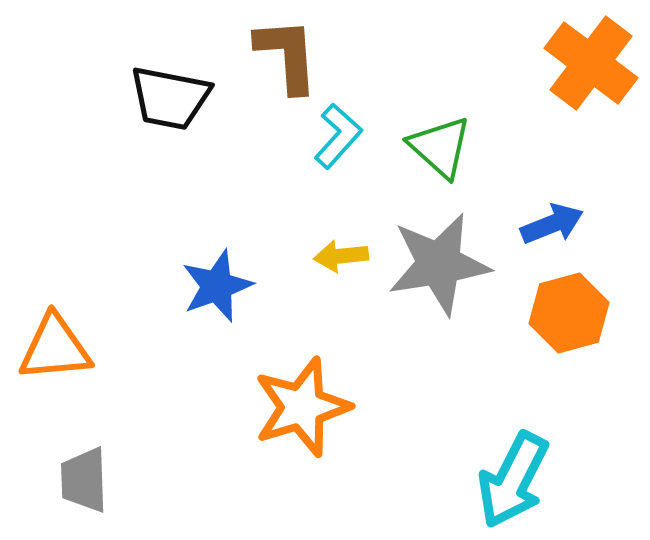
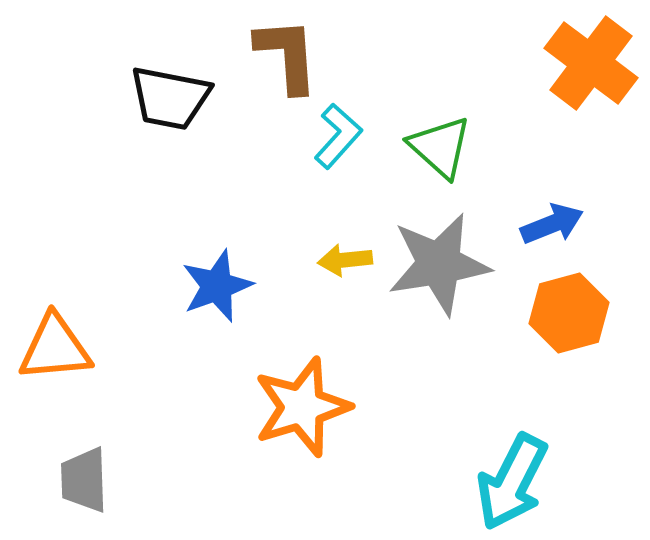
yellow arrow: moved 4 px right, 4 px down
cyan arrow: moved 1 px left, 2 px down
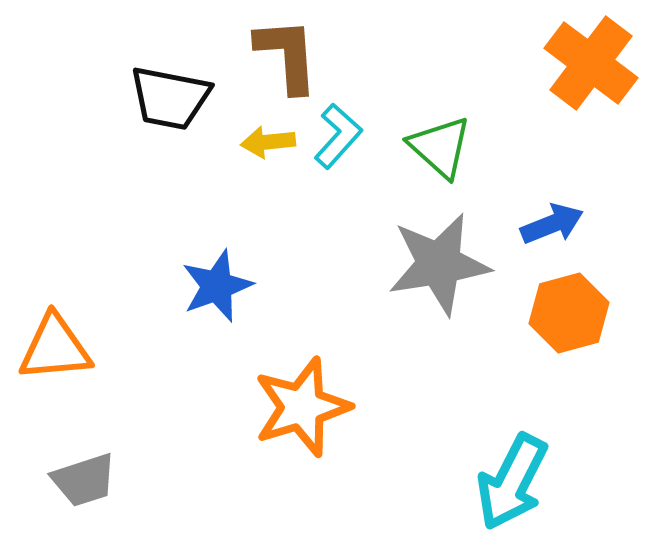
yellow arrow: moved 77 px left, 118 px up
gray trapezoid: rotated 106 degrees counterclockwise
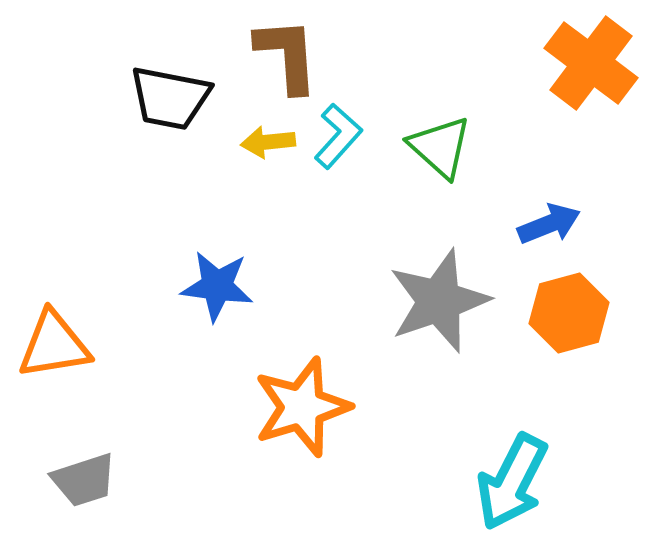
blue arrow: moved 3 px left
gray star: moved 37 px down; rotated 10 degrees counterclockwise
blue star: rotated 28 degrees clockwise
orange triangle: moved 1 px left, 3 px up; rotated 4 degrees counterclockwise
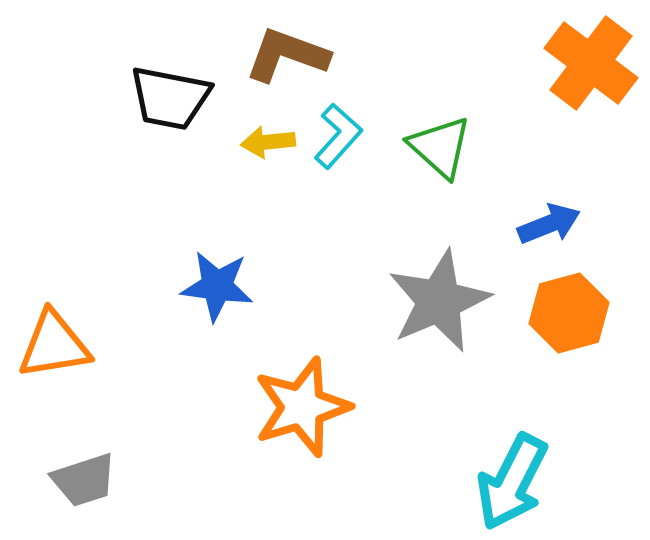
brown L-shape: rotated 66 degrees counterclockwise
gray star: rotated 4 degrees counterclockwise
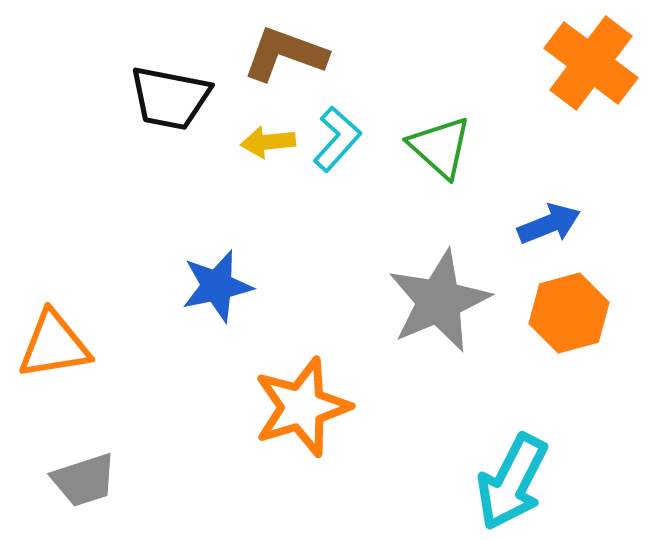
brown L-shape: moved 2 px left, 1 px up
cyan L-shape: moved 1 px left, 3 px down
blue star: rotated 20 degrees counterclockwise
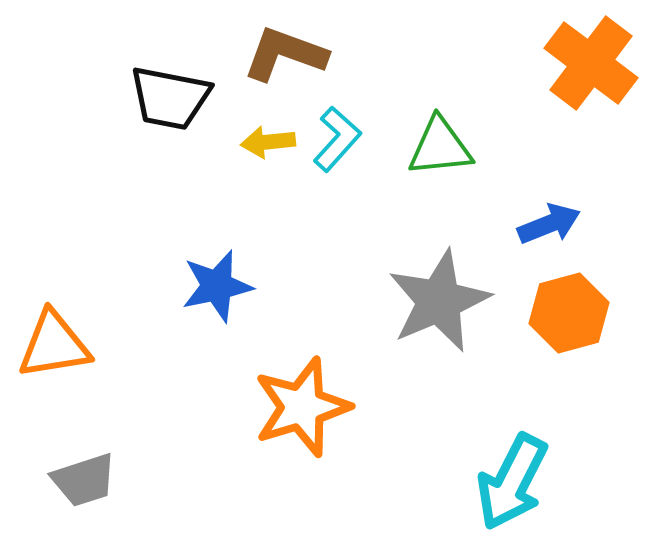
green triangle: rotated 48 degrees counterclockwise
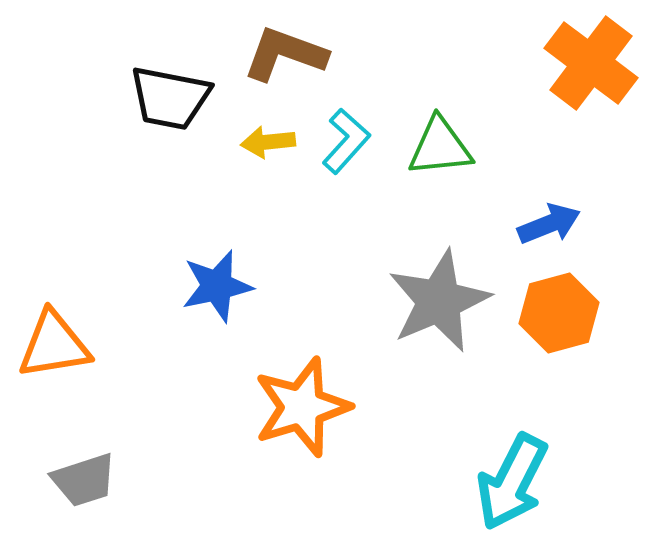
cyan L-shape: moved 9 px right, 2 px down
orange hexagon: moved 10 px left
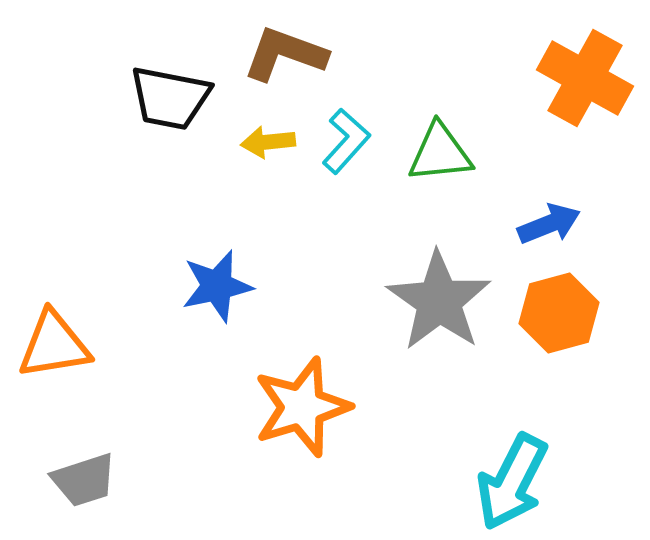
orange cross: moved 6 px left, 15 px down; rotated 8 degrees counterclockwise
green triangle: moved 6 px down
gray star: rotated 14 degrees counterclockwise
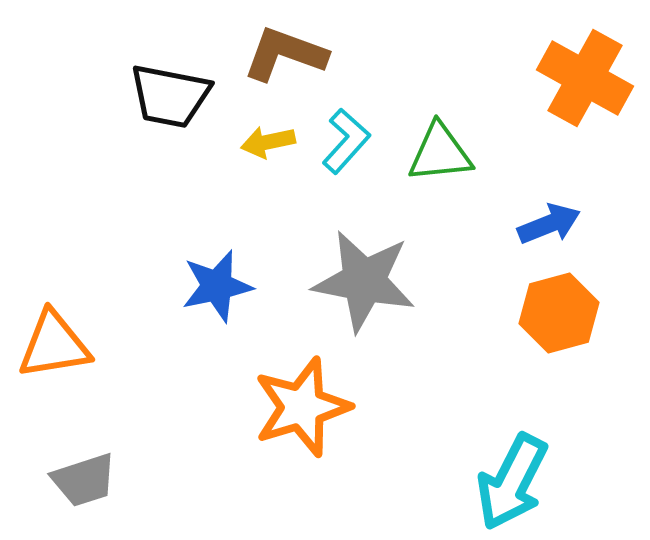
black trapezoid: moved 2 px up
yellow arrow: rotated 6 degrees counterclockwise
gray star: moved 75 px left, 20 px up; rotated 24 degrees counterclockwise
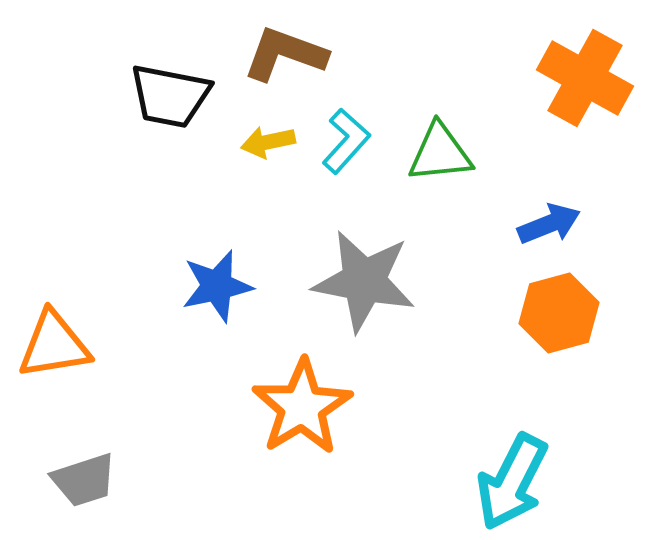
orange star: rotated 14 degrees counterclockwise
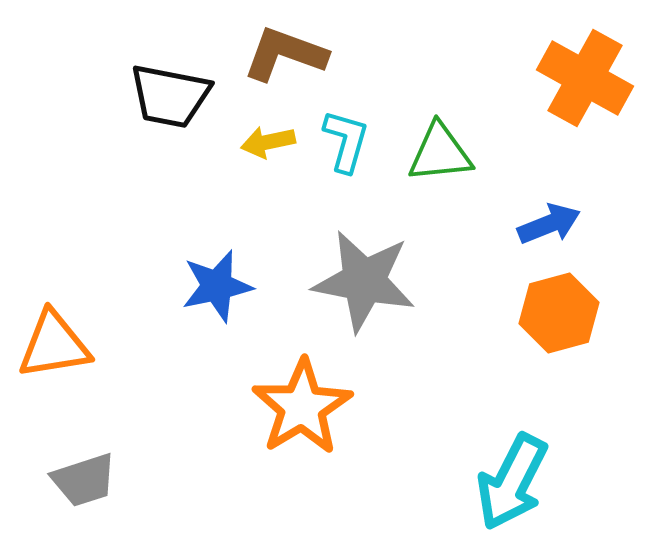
cyan L-shape: rotated 26 degrees counterclockwise
